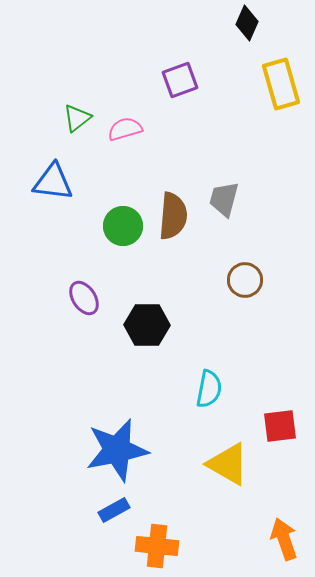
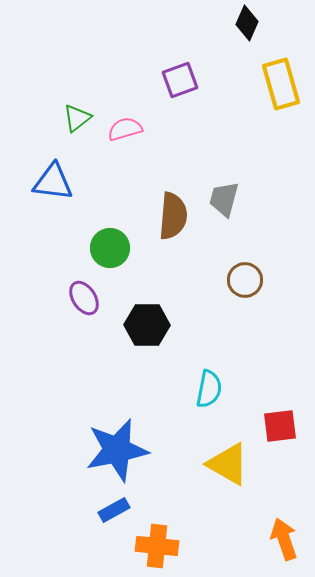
green circle: moved 13 px left, 22 px down
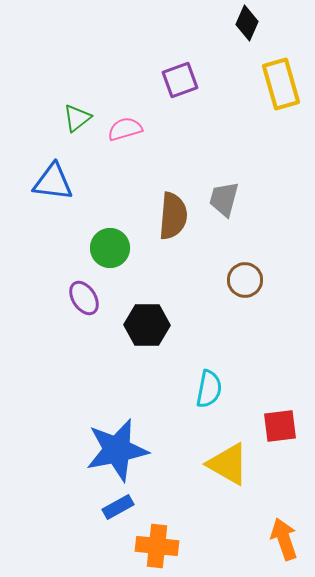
blue rectangle: moved 4 px right, 3 px up
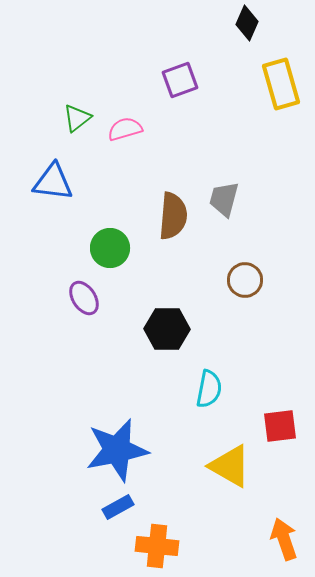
black hexagon: moved 20 px right, 4 px down
yellow triangle: moved 2 px right, 2 px down
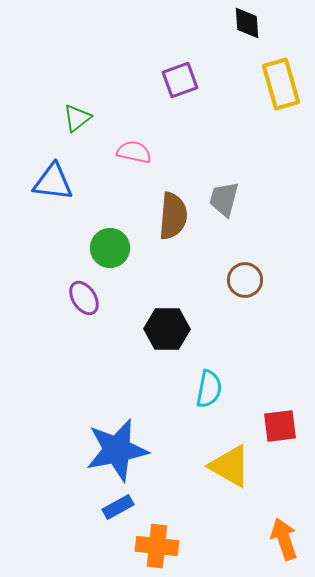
black diamond: rotated 28 degrees counterclockwise
pink semicircle: moved 9 px right, 23 px down; rotated 28 degrees clockwise
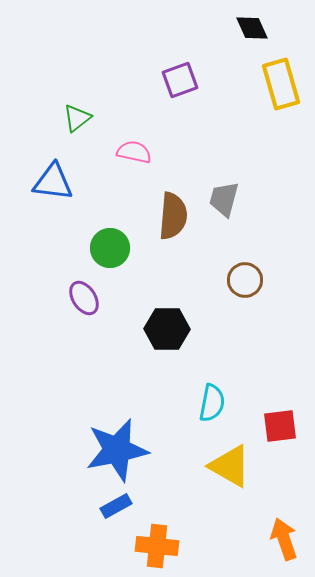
black diamond: moved 5 px right, 5 px down; rotated 20 degrees counterclockwise
cyan semicircle: moved 3 px right, 14 px down
blue rectangle: moved 2 px left, 1 px up
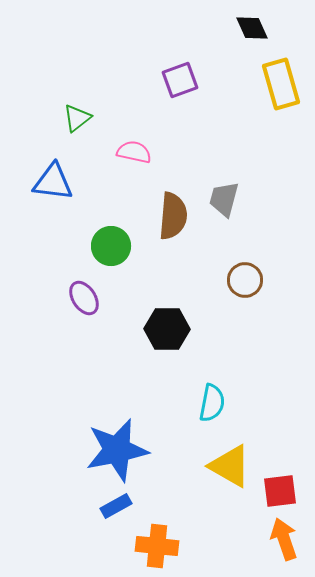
green circle: moved 1 px right, 2 px up
red square: moved 65 px down
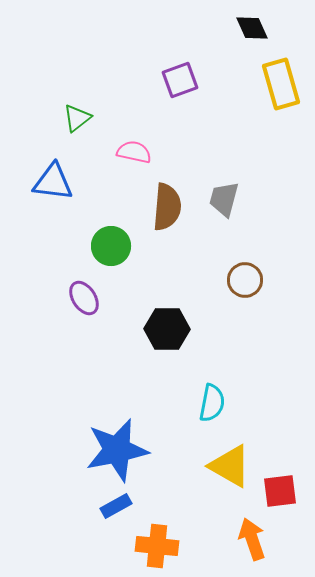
brown semicircle: moved 6 px left, 9 px up
orange arrow: moved 32 px left
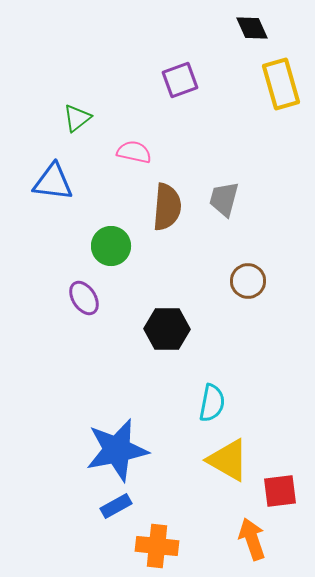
brown circle: moved 3 px right, 1 px down
yellow triangle: moved 2 px left, 6 px up
